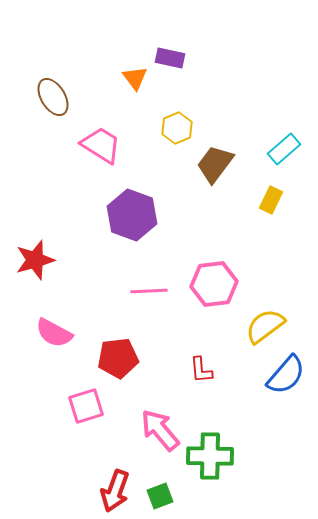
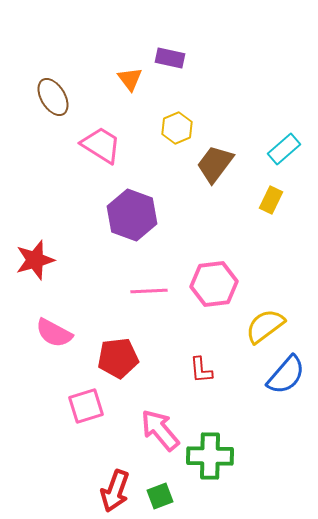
orange triangle: moved 5 px left, 1 px down
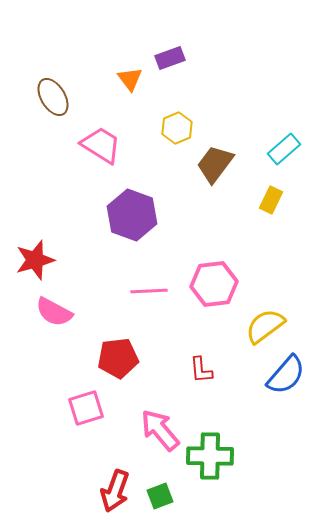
purple rectangle: rotated 32 degrees counterclockwise
pink semicircle: moved 21 px up
pink square: moved 2 px down
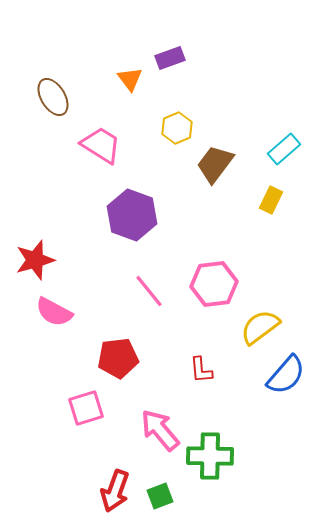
pink line: rotated 54 degrees clockwise
yellow semicircle: moved 5 px left, 1 px down
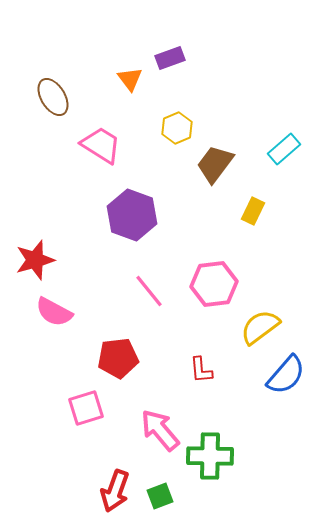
yellow rectangle: moved 18 px left, 11 px down
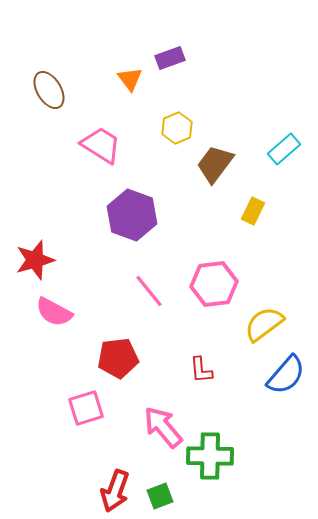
brown ellipse: moved 4 px left, 7 px up
yellow semicircle: moved 4 px right, 3 px up
pink arrow: moved 3 px right, 3 px up
